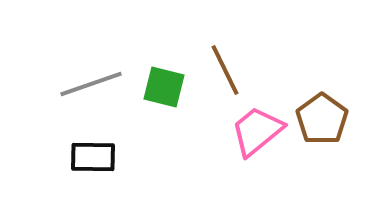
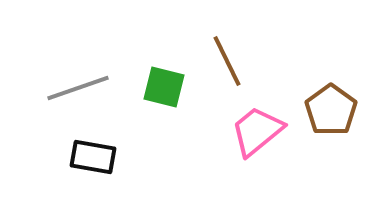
brown line: moved 2 px right, 9 px up
gray line: moved 13 px left, 4 px down
brown pentagon: moved 9 px right, 9 px up
black rectangle: rotated 9 degrees clockwise
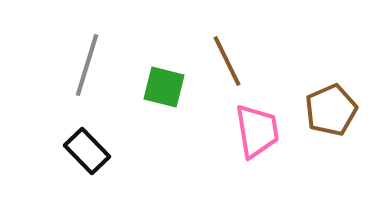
gray line: moved 9 px right, 23 px up; rotated 54 degrees counterclockwise
brown pentagon: rotated 12 degrees clockwise
pink trapezoid: rotated 120 degrees clockwise
black rectangle: moved 6 px left, 6 px up; rotated 36 degrees clockwise
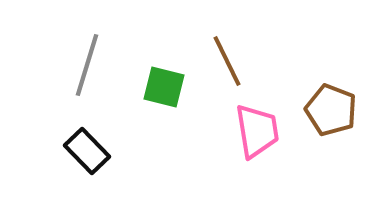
brown pentagon: rotated 27 degrees counterclockwise
